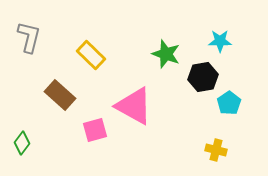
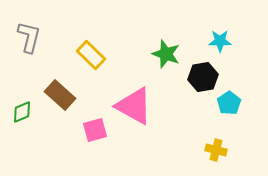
green diamond: moved 31 px up; rotated 30 degrees clockwise
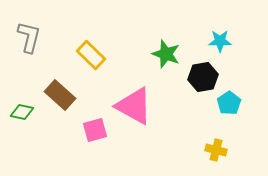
green diamond: rotated 35 degrees clockwise
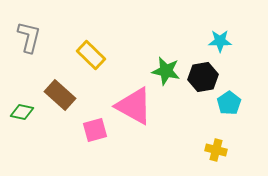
green star: moved 17 px down; rotated 8 degrees counterclockwise
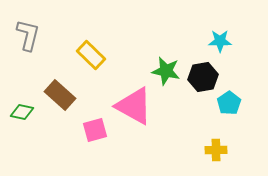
gray L-shape: moved 1 px left, 2 px up
yellow cross: rotated 15 degrees counterclockwise
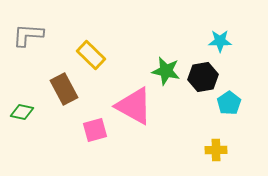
gray L-shape: rotated 100 degrees counterclockwise
brown rectangle: moved 4 px right, 6 px up; rotated 20 degrees clockwise
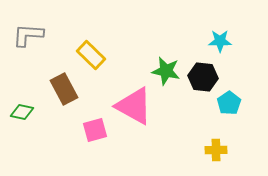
black hexagon: rotated 16 degrees clockwise
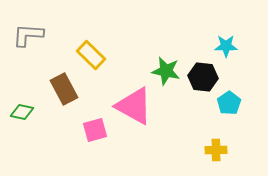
cyan star: moved 6 px right, 5 px down
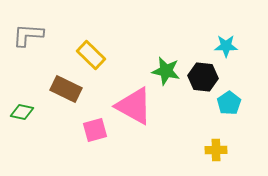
brown rectangle: moved 2 px right; rotated 36 degrees counterclockwise
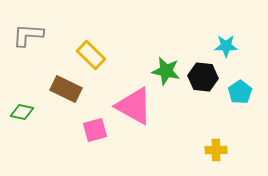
cyan pentagon: moved 11 px right, 11 px up
